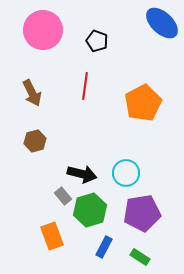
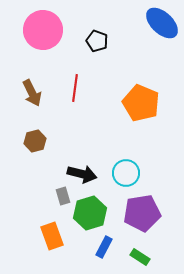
red line: moved 10 px left, 2 px down
orange pentagon: moved 2 px left; rotated 21 degrees counterclockwise
gray rectangle: rotated 24 degrees clockwise
green hexagon: moved 3 px down
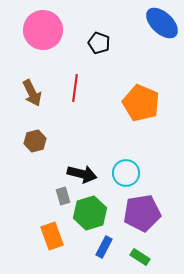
black pentagon: moved 2 px right, 2 px down
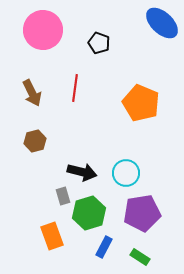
black arrow: moved 2 px up
green hexagon: moved 1 px left
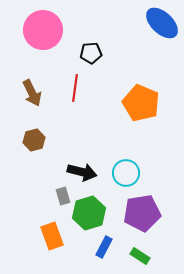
black pentagon: moved 8 px left, 10 px down; rotated 25 degrees counterclockwise
brown hexagon: moved 1 px left, 1 px up
green rectangle: moved 1 px up
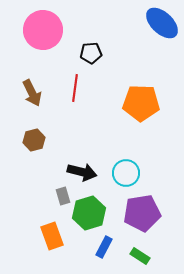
orange pentagon: rotated 21 degrees counterclockwise
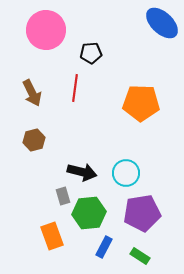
pink circle: moved 3 px right
green hexagon: rotated 12 degrees clockwise
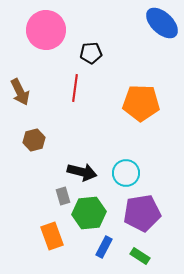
brown arrow: moved 12 px left, 1 px up
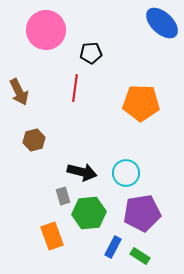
brown arrow: moved 1 px left
blue rectangle: moved 9 px right
